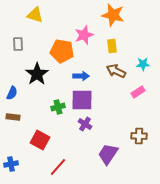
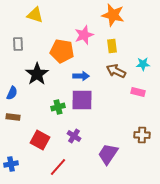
pink rectangle: rotated 48 degrees clockwise
purple cross: moved 11 px left, 12 px down
brown cross: moved 3 px right, 1 px up
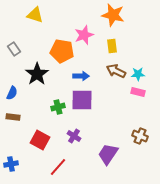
gray rectangle: moved 4 px left, 5 px down; rotated 32 degrees counterclockwise
cyan star: moved 5 px left, 10 px down
brown cross: moved 2 px left, 1 px down; rotated 21 degrees clockwise
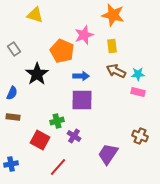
orange pentagon: rotated 15 degrees clockwise
green cross: moved 1 px left, 14 px down
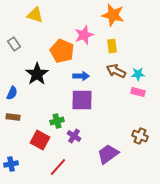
gray rectangle: moved 5 px up
purple trapezoid: rotated 20 degrees clockwise
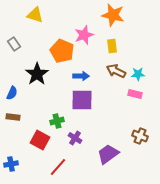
pink rectangle: moved 3 px left, 2 px down
purple cross: moved 1 px right, 2 px down
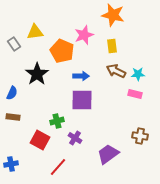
yellow triangle: moved 17 px down; rotated 24 degrees counterclockwise
brown cross: rotated 14 degrees counterclockwise
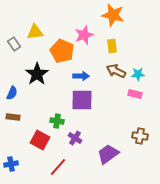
green cross: rotated 24 degrees clockwise
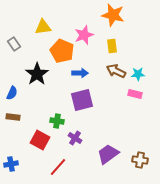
yellow triangle: moved 8 px right, 5 px up
blue arrow: moved 1 px left, 3 px up
purple square: rotated 15 degrees counterclockwise
brown cross: moved 24 px down
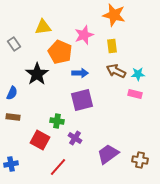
orange star: moved 1 px right
orange pentagon: moved 2 px left, 1 px down
